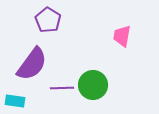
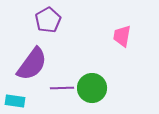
purple pentagon: rotated 10 degrees clockwise
green circle: moved 1 px left, 3 px down
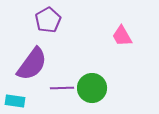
pink trapezoid: rotated 40 degrees counterclockwise
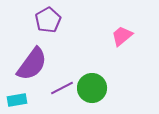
pink trapezoid: rotated 80 degrees clockwise
purple line: rotated 25 degrees counterclockwise
cyan rectangle: moved 2 px right, 1 px up; rotated 18 degrees counterclockwise
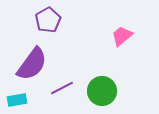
green circle: moved 10 px right, 3 px down
